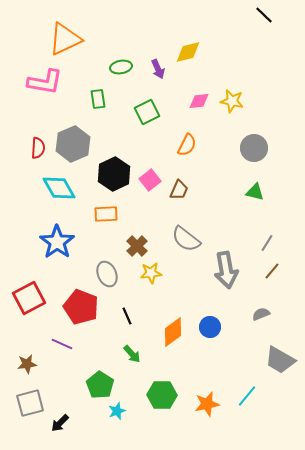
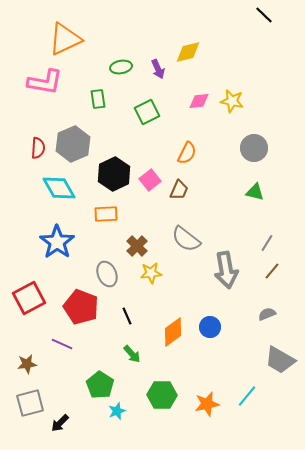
orange semicircle at (187, 145): moved 8 px down
gray semicircle at (261, 314): moved 6 px right
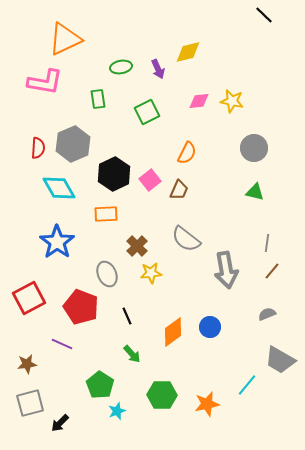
gray line at (267, 243): rotated 24 degrees counterclockwise
cyan line at (247, 396): moved 11 px up
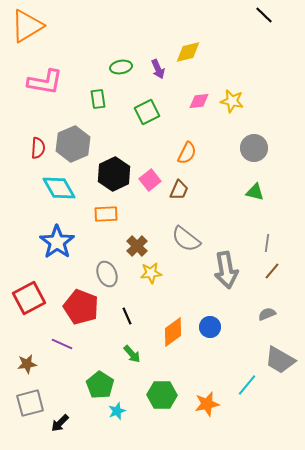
orange triangle at (65, 39): moved 38 px left, 13 px up; rotated 6 degrees counterclockwise
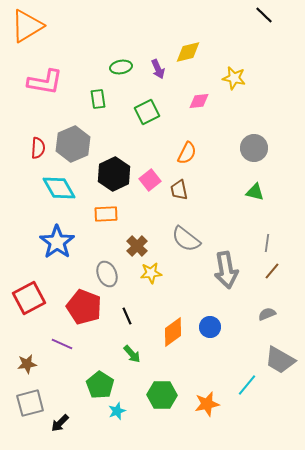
yellow star at (232, 101): moved 2 px right, 23 px up
brown trapezoid at (179, 190): rotated 145 degrees clockwise
red pentagon at (81, 307): moved 3 px right
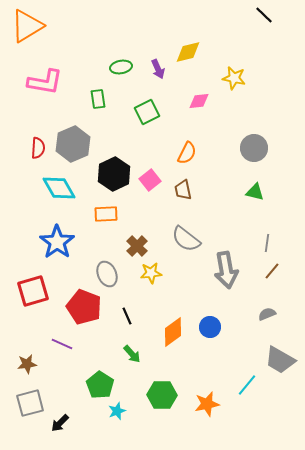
brown trapezoid at (179, 190): moved 4 px right
red square at (29, 298): moved 4 px right, 7 px up; rotated 12 degrees clockwise
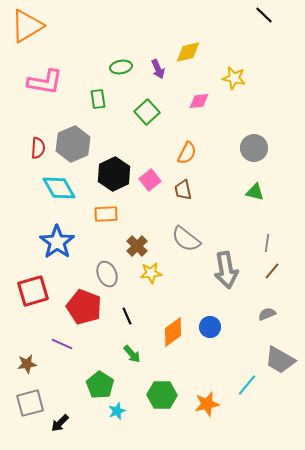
green square at (147, 112): rotated 15 degrees counterclockwise
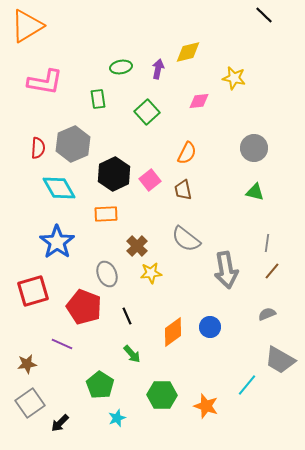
purple arrow at (158, 69): rotated 144 degrees counterclockwise
gray square at (30, 403): rotated 20 degrees counterclockwise
orange star at (207, 404): moved 1 px left, 2 px down; rotated 30 degrees clockwise
cyan star at (117, 411): moved 7 px down
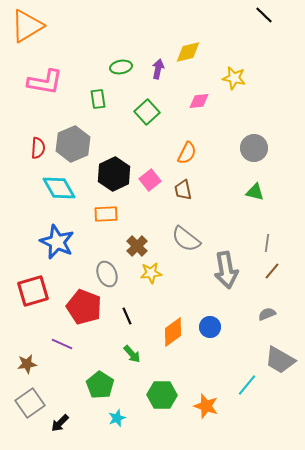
blue star at (57, 242): rotated 12 degrees counterclockwise
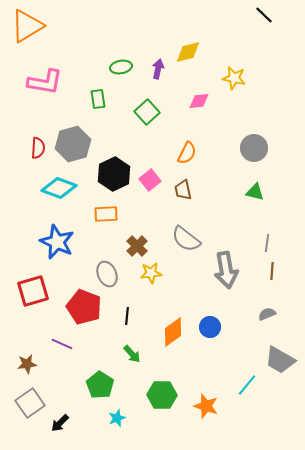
gray hexagon at (73, 144): rotated 8 degrees clockwise
cyan diamond at (59, 188): rotated 40 degrees counterclockwise
brown line at (272, 271): rotated 36 degrees counterclockwise
black line at (127, 316): rotated 30 degrees clockwise
